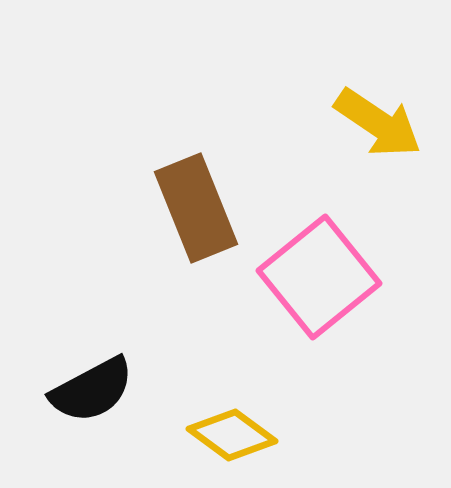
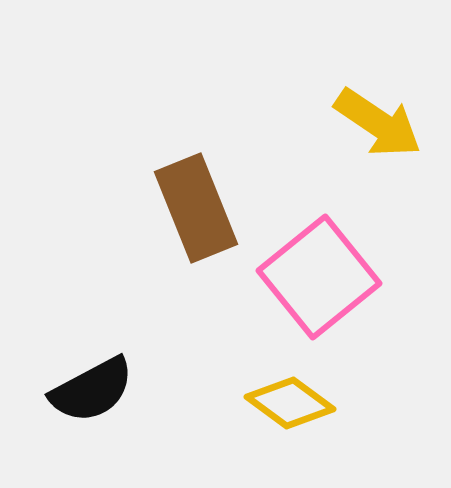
yellow diamond: moved 58 px right, 32 px up
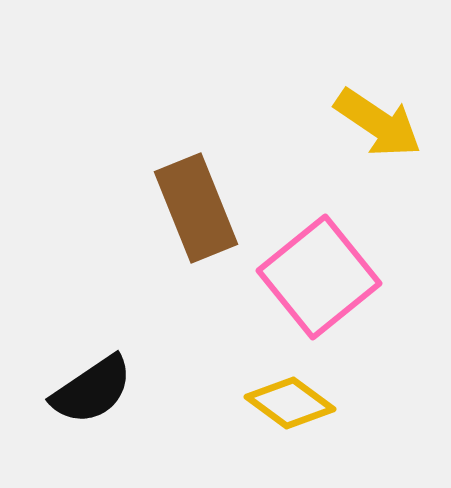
black semicircle: rotated 6 degrees counterclockwise
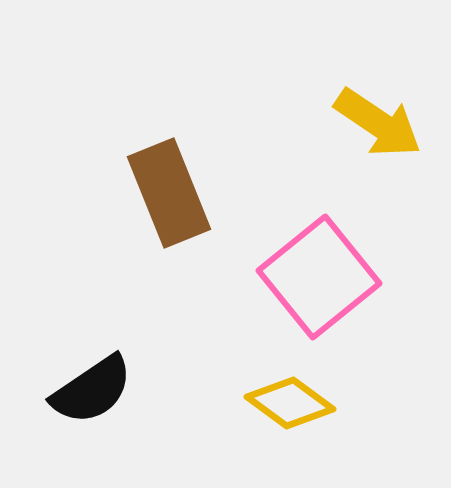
brown rectangle: moved 27 px left, 15 px up
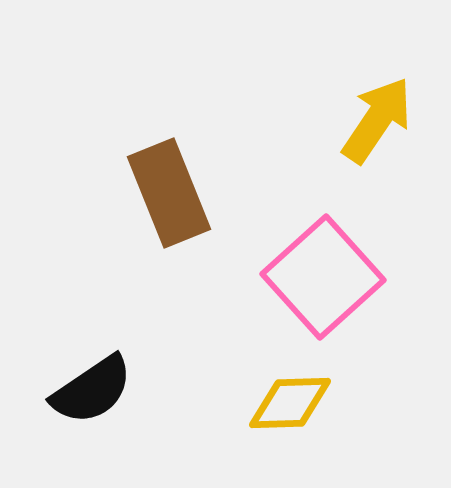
yellow arrow: moved 1 px left, 3 px up; rotated 90 degrees counterclockwise
pink square: moved 4 px right; rotated 3 degrees counterclockwise
yellow diamond: rotated 38 degrees counterclockwise
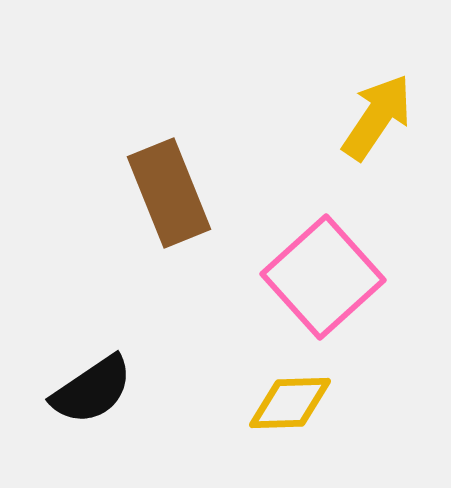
yellow arrow: moved 3 px up
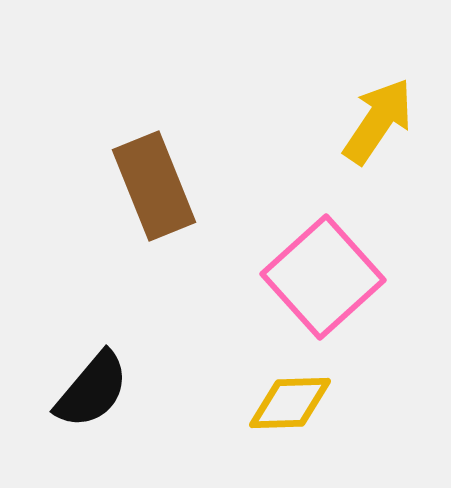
yellow arrow: moved 1 px right, 4 px down
brown rectangle: moved 15 px left, 7 px up
black semicircle: rotated 16 degrees counterclockwise
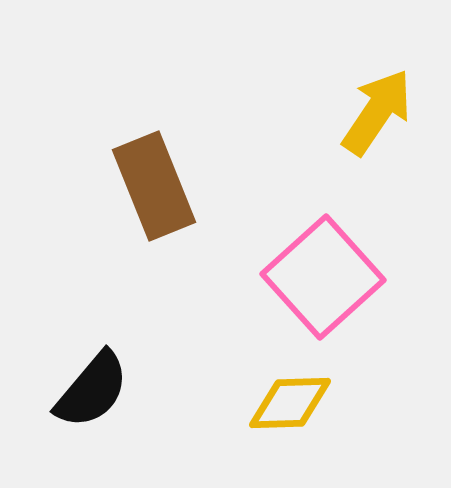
yellow arrow: moved 1 px left, 9 px up
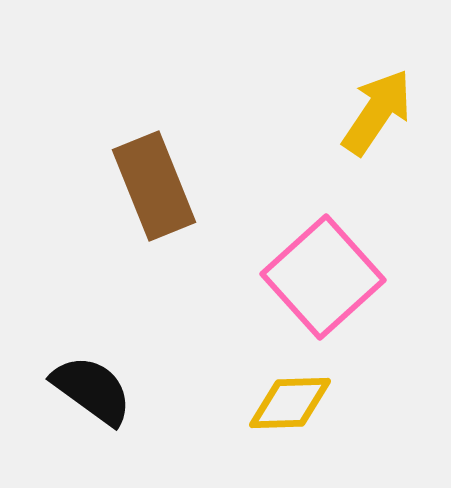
black semicircle: rotated 94 degrees counterclockwise
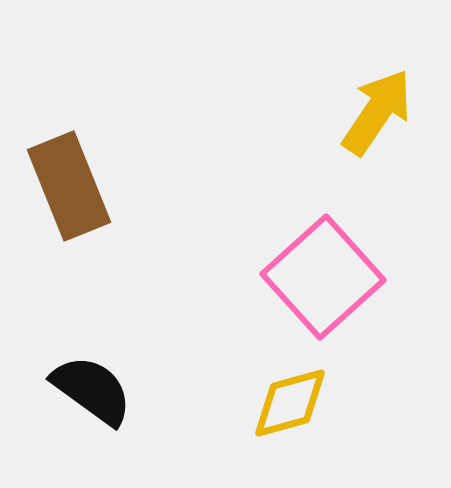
brown rectangle: moved 85 px left
yellow diamond: rotated 14 degrees counterclockwise
